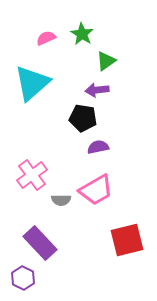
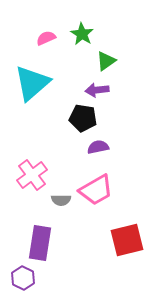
purple rectangle: rotated 52 degrees clockwise
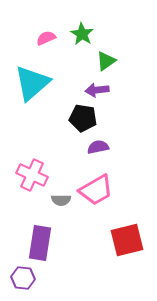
pink cross: rotated 28 degrees counterclockwise
purple hexagon: rotated 20 degrees counterclockwise
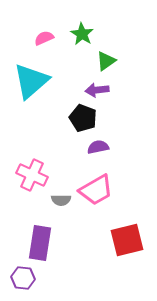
pink semicircle: moved 2 px left
cyan triangle: moved 1 px left, 2 px up
black pentagon: rotated 12 degrees clockwise
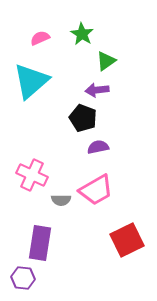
pink semicircle: moved 4 px left
red square: rotated 12 degrees counterclockwise
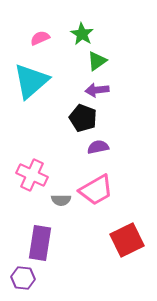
green triangle: moved 9 px left
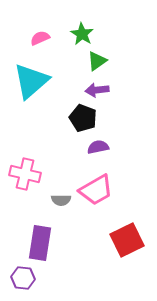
pink cross: moved 7 px left, 1 px up; rotated 12 degrees counterclockwise
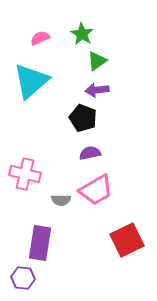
purple semicircle: moved 8 px left, 6 px down
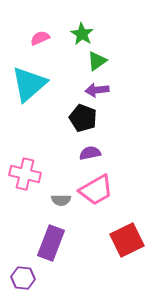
cyan triangle: moved 2 px left, 3 px down
purple rectangle: moved 11 px right; rotated 12 degrees clockwise
